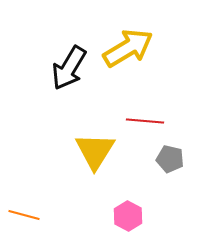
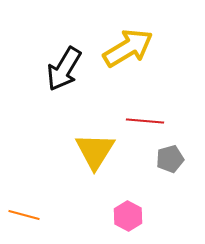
black arrow: moved 5 px left, 1 px down
gray pentagon: rotated 28 degrees counterclockwise
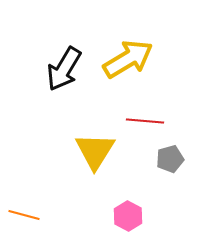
yellow arrow: moved 11 px down
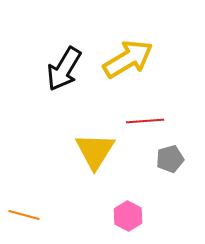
red line: rotated 9 degrees counterclockwise
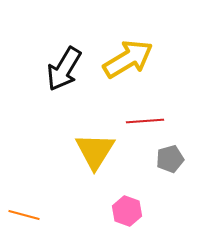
pink hexagon: moved 1 px left, 5 px up; rotated 8 degrees counterclockwise
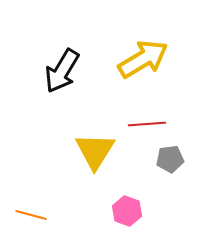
yellow arrow: moved 15 px right
black arrow: moved 2 px left, 2 px down
red line: moved 2 px right, 3 px down
gray pentagon: rotated 8 degrees clockwise
orange line: moved 7 px right
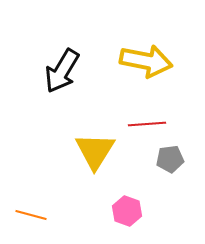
yellow arrow: moved 3 px right, 2 px down; rotated 42 degrees clockwise
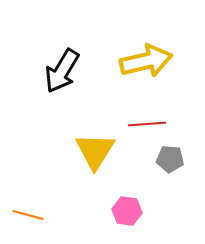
yellow arrow: rotated 24 degrees counterclockwise
gray pentagon: rotated 12 degrees clockwise
pink hexagon: rotated 12 degrees counterclockwise
orange line: moved 3 px left
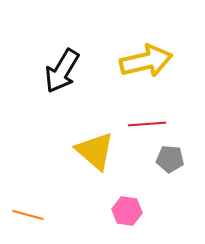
yellow triangle: rotated 21 degrees counterclockwise
